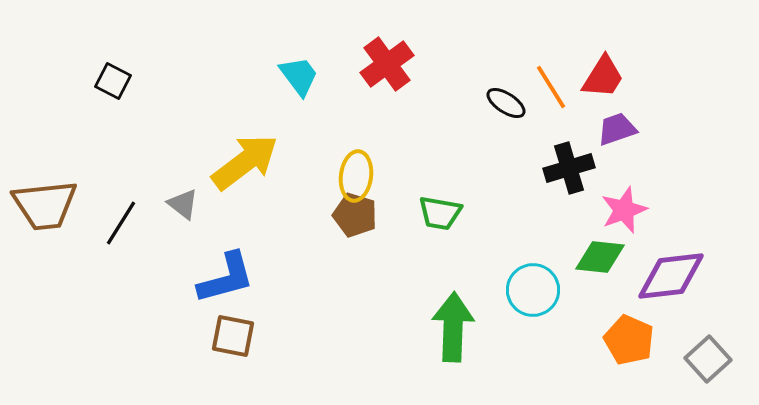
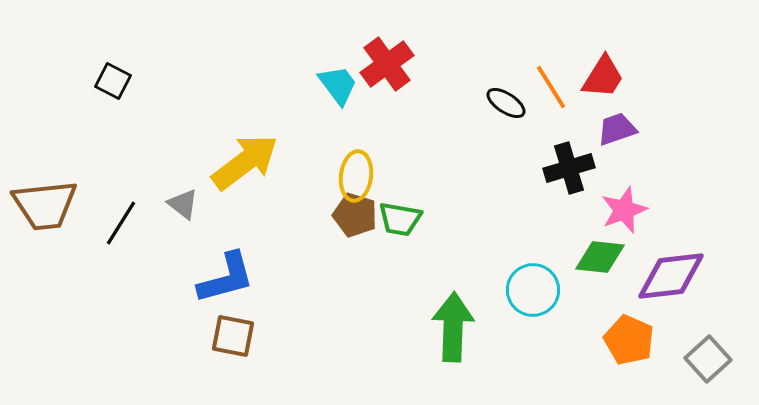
cyan trapezoid: moved 39 px right, 9 px down
green trapezoid: moved 40 px left, 6 px down
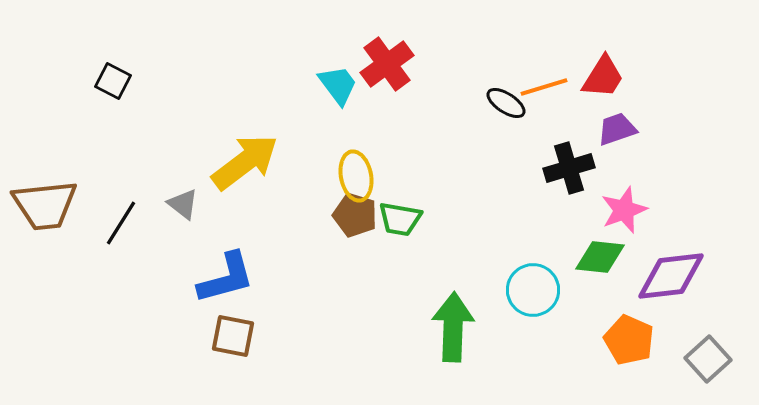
orange line: moved 7 px left; rotated 75 degrees counterclockwise
yellow ellipse: rotated 18 degrees counterclockwise
